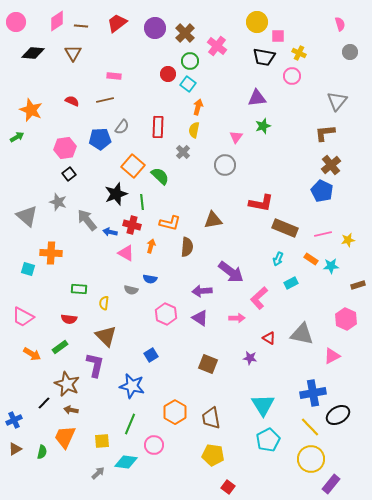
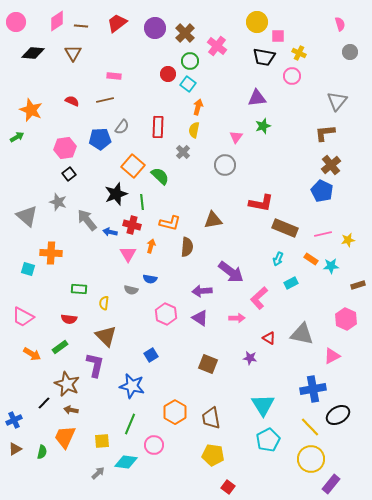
pink triangle at (126, 253): moved 2 px right, 1 px down; rotated 30 degrees clockwise
blue cross at (313, 393): moved 4 px up
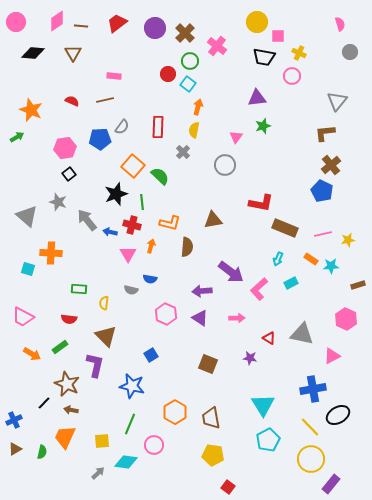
pink L-shape at (259, 298): moved 9 px up
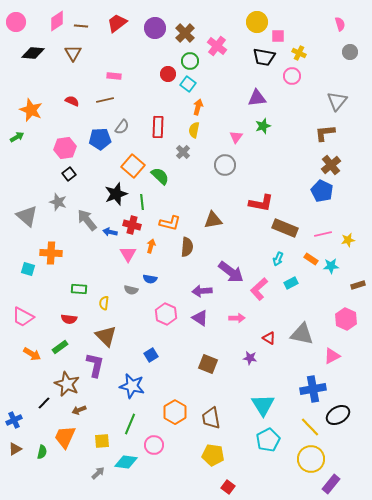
brown arrow at (71, 410): moved 8 px right; rotated 32 degrees counterclockwise
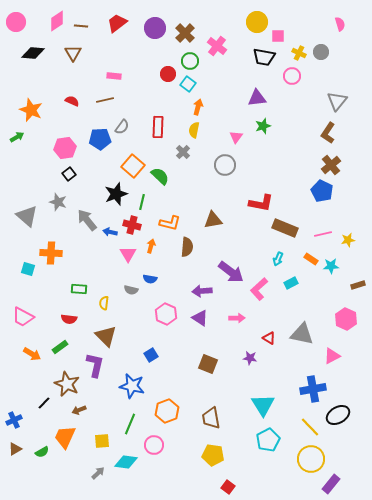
gray circle at (350, 52): moved 29 px left
brown L-shape at (325, 133): moved 3 px right; rotated 50 degrees counterclockwise
green line at (142, 202): rotated 21 degrees clockwise
orange hexagon at (175, 412): moved 8 px left, 1 px up; rotated 10 degrees clockwise
green semicircle at (42, 452): rotated 48 degrees clockwise
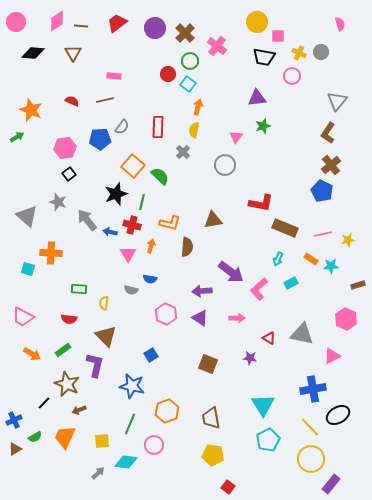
green rectangle at (60, 347): moved 3 px right, 3 px down
green semicircle at (42, 452): moved 7 px left, 15 px up
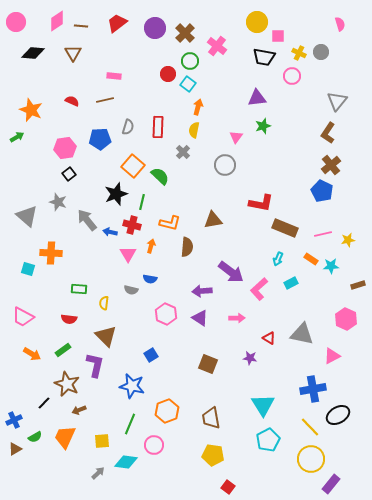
gray semicircle at (122, 127): moved 6 px right; rotated 21 degrees counterclockwise
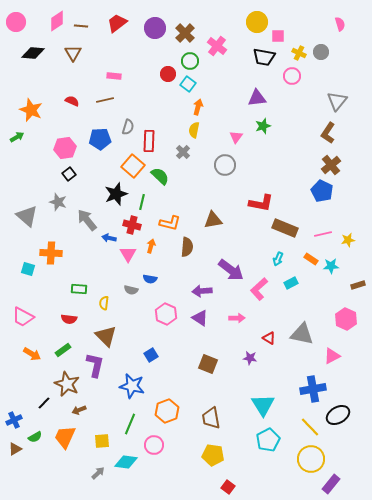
red rectangle at (158, 127): moved 9 px left, 14 px down
blue arrow at (110, 232): moved 1 px left, 6 px down
purple arrow at (231, 272): moved 2 px up
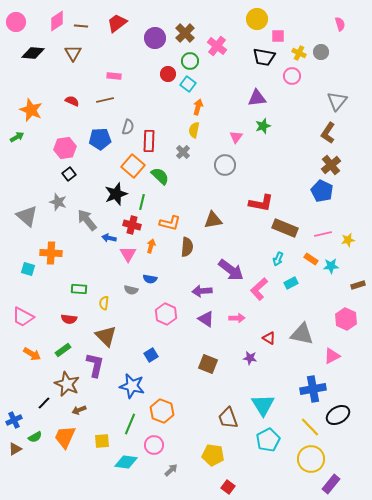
yellow circle at (257, 22): moved 3 px up
purple circle at (155, 28): moved 10 px down
purple triangle at (200, 318): moved 6 px right, 1 px down
orange hexagon at (167, 411): moved 5 px left; rotated 20 degrees counterclockwise
brown trapezoid at (211, 418): moved 17 px right; rotated 10 degrees counterclockwise
gray arrow at (98, 473): moved 73 px right, 3 px up
